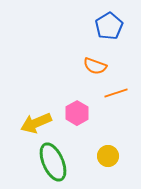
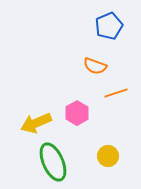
blue pentagon: rotated 8 degrees clockwise
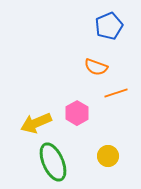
orange semicircle: moved 1 px right, 1 px down
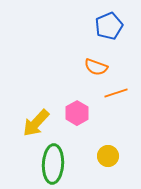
yellow arrow: rotated 24 degrees counterclockwise
green ellipse: moved 2 px down; rotated 27 degrees clockwise
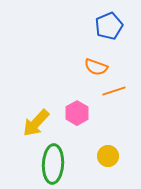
orange line: moved 2 px left, 2 px up
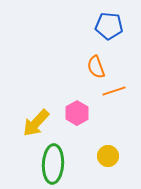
blue pentagon: rotated 28 degrees clockwise
orange semicircle: rotated 50 degrees clockwise
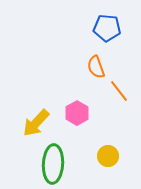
blue pentagon: moved 2 px left, 2 px down
orange line: moved 5 px right; rotated 70 degrees clockwise
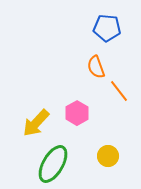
green ellipse: rotated 27 degrees clockwise
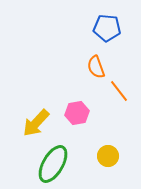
pink hexagon: rotated 20 degrees clockwise
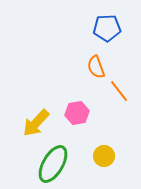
blue pentagon: rotated 8 degrees counterclockwise
yellow circle: moved 4 px left
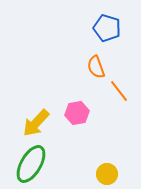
blue pentagon: rotated 20 degrees clockwise
yellow circle: moved 3 px right, 18 px down
green ellipse: moved 22 px left
